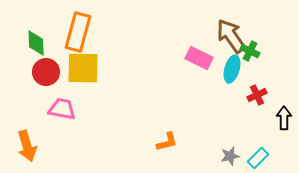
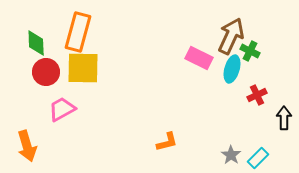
brown arrow: rotated 60 degrees clockwise
pink trapezoid: rotated 40 degrees counterclockwise
gray star: moved 1 px right, 1 px up; rotated 24 degrees counterclockwise
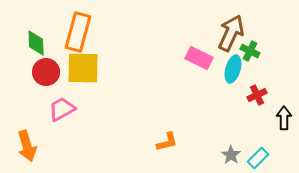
brown arrow: moved 3 px up
cyan ellipse: moved 1 px right
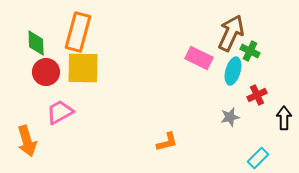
cyan ellipse: moved 2 px down
pink trapezoid: moved 2 px left, 3 px down
orange arrow: moved 5 px up
gray star: moved 1 px left, 38 px up; rotated 24 degrees clockwise
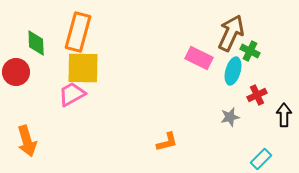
red circle: moved 30 px left
pink trapezoid: moved 12 px right, 18 px up
black arrow: moved 3 px up
cyan rectangle: moved 3 px right, 1 px down
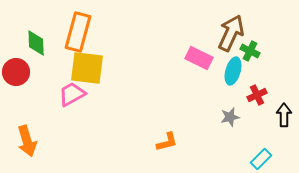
yellow square: moved 4 px right; rotated 6 degrees clockwise
